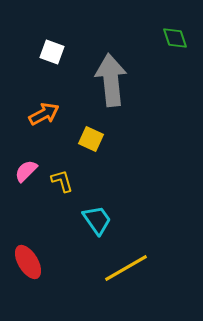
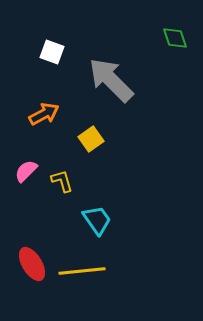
gray arrow: rotated 39 degrees counterclockwise
yellow square: rotated 30 degrees clockwise
red ellipse: moved 4 px right, 2 px down
yellow line: moved 44 px left, 3 px down; rotated 24 degrees clockwise
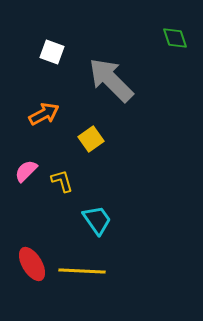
yellow line: rotated 9 degrees clockwise
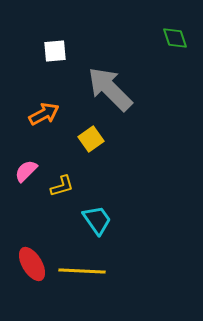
white square: moved 3 px right, 1 px up; rotated 25 degrees counterclockwise
gray arrow: moved 1 px left, 9 px down
yellow L-shape: moved 5 px down; rotated 90 degrees clockwise
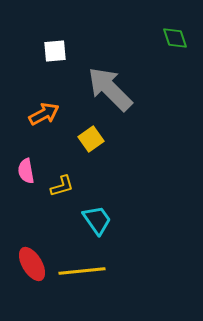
pink semicircle: rotated 55 degrees counterclockwise
yellow line: rotated 9 degrees counterclockwise
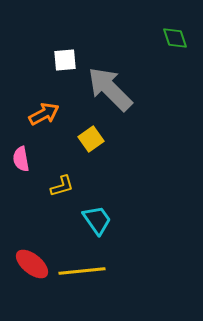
white square: moved 10 px right, 9 px down
pink semicircle: moved 5 px left, 12 px up
red ellipse: rotated 20 degrees counterclockwise
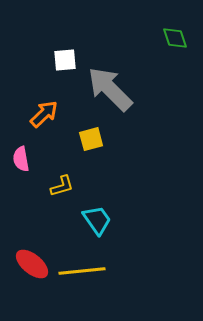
orange arrow: rotated 16 degrees counterclockwise
yellow square: rotated 20 degrees clockwise
